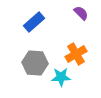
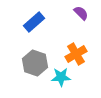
gray hexagon: rotated 15 degrees clockwise
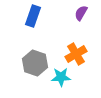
purple semicircle: rotated 105 degrees counterclockwise
blue rectangle: moved 1 px left, 6 px up; rotated 30 degrees counterclockwise
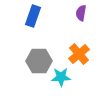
purple semicircle: rotated 21 degrees counterclockwise
orange cross: moved 3 px right; rotated 10 degrees counterclockwise
gray hexagon: moved 4 px right, 2 px up; rotated 20 degrees counterclockwise
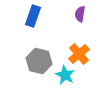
purple semicircle: moved 1 px left, 1 px down
gray hexagon: rotated 15 degrees clockwise
cyan star: moved 4 px right, 2 px up; rotated 30 degrees clockwise
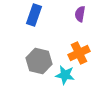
blue rectangle: moved 1 px right, 1 px up
orange cross: moved 1 px up; rotated 15 degrees clockwise
cyan star: rotated 18 degrees counterclockwise
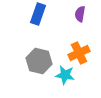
blue rectangle: moved 4 px right, 1 px up
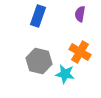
blue rectangle: moved 2 px down
orange cross: moved 1 px right, 1 px up; rotated 35 degrees counterclockwise
cyan star: moved 1 px up
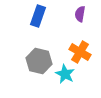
cyan star: rotated 18 degrees clockwise
